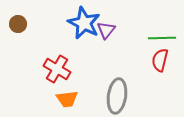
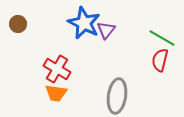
green line: rotated 32 degrees clockwise
orange trapezoid: moved 11 px left, 6 px up; rotated 15 degrees clockwise
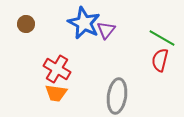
brown circle: moved 8 px right
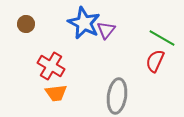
red semicircle: moved 5 px left, 1 px down; rotated 10 degrees clockwise
red cross: moved 6 px left, 3 px up
orange trapezoid: rotated 15 degrees counterclockwise
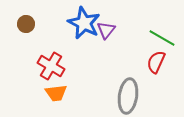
red semicircle: moved 1 px right, 1 px down
gray ellipse: moved 11 px right
